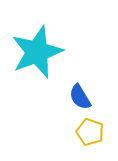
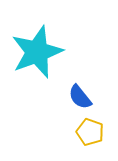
blue semicircle: rotated 8 degrees counterclockwise
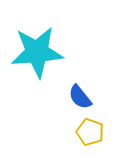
cyan star: rotated 16 degrees clockwise
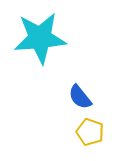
cyan star: moved 3 px right, 14 px up
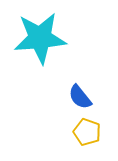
yellow pentagon: moved 3 px left
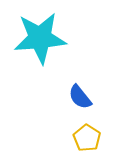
yellow pentagon: moved 6 px down; rotated 12 degrees clockwise
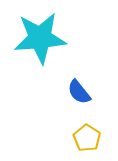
blue semicircle: moved 1 px left, 5 px up
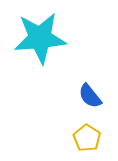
blue semicircle: moved 11 px right, 4 px down
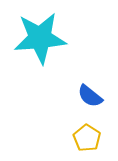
blue semicircle: rotated 12 degrees counterclockwise
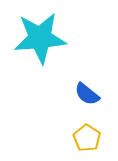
blue semicircle: moved 3 px left, 2 px up
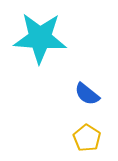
cyan star: rotated 8 degrees clockwise
